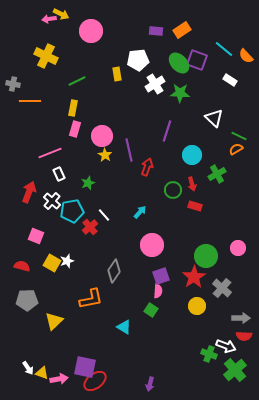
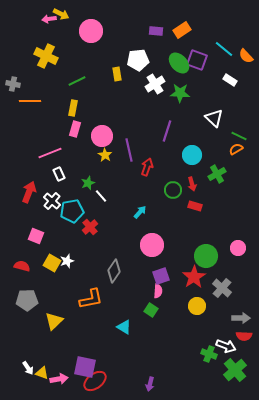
white line at (104, 215): moved 3 px left, 19 px up
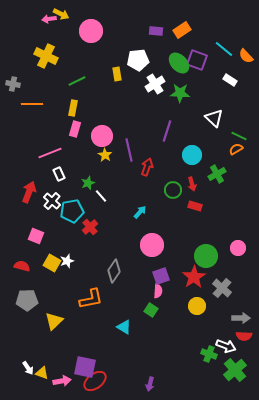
orange line at (30, 101): moved 2 px right, 3 px down
pink arrow at (59, 379): moved 3 px right, 2 px down
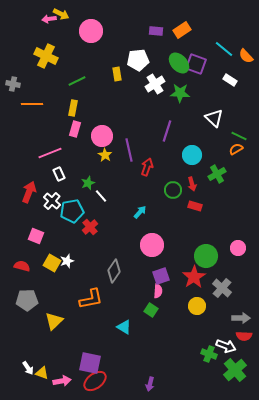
purple square at (197, 60): moved 1 px left, 4 px down
purple square at (85, 367): moved 5 px right, 4 px up
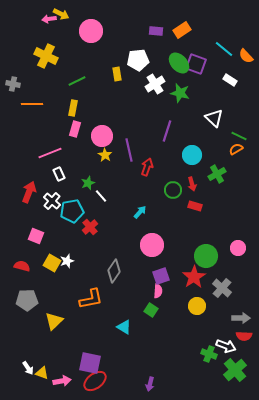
green star at (180, 93): rotated 12 degrees clockwise
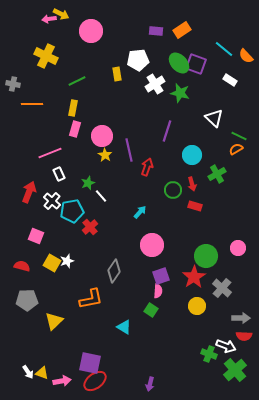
white arrow at (28, 368): moved 4 px down
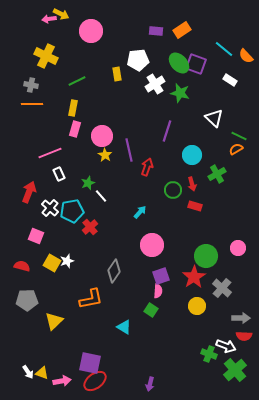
gray cross at (13, 84): moved 18 px right, 1 px down
white cross at (52, 201): moved 2 px left, 7 px down
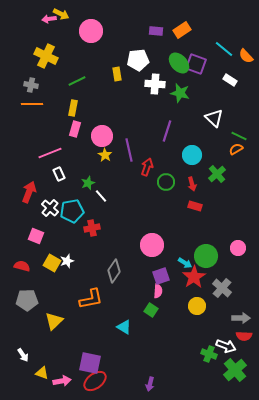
white cross at (155, 84): rotated 36 degrees clockwise
green cross at (217, 174): rotated 12 degrees counterclockwise
green circle at (173, 190): moved 7 px left, 8 px up
cyan arrow at (140, 212): moved 45 px right, 51 px down; rotated 80 degrees clockwise
red cross at (90, 227): moved 2 px right, 1 px down; rotated 28 degrees clockwise
white arrow at (28, 372): moved 5 px left, 17 px up
